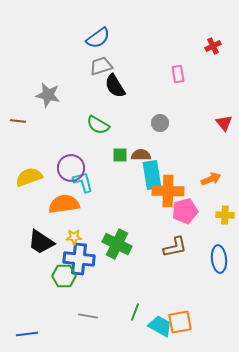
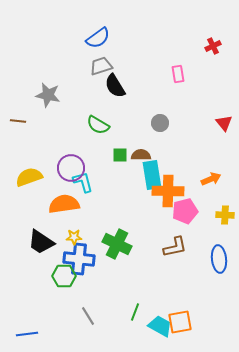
gray line: rotated 48 degrees clockwise
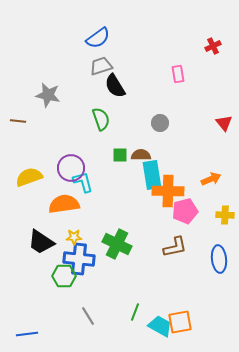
green semicircle: moved 3 px right, 6 px up; rotated 140 degrees counterclockwise
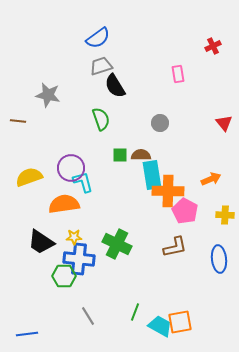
pink pentagon: rotated 30 degrees counterclockwise
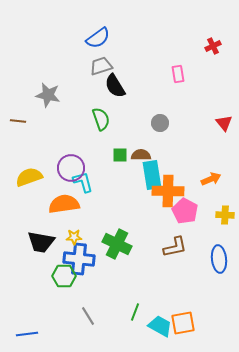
black trapezoid: rotated 24 degrees counterclockwise
orange square: moved 3 px right, 1 px down
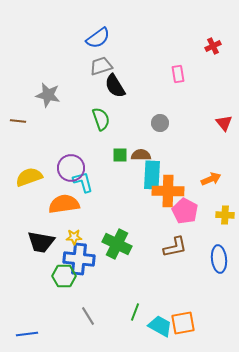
cyan rectangle: rotated 12 degrees clockwise
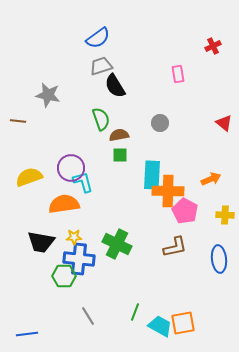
red triangle: rotated 12 degrees counterclockwise
brown semicircle: moved 22 px left, 20 px up; rotated 12 degrees counterclockwise
